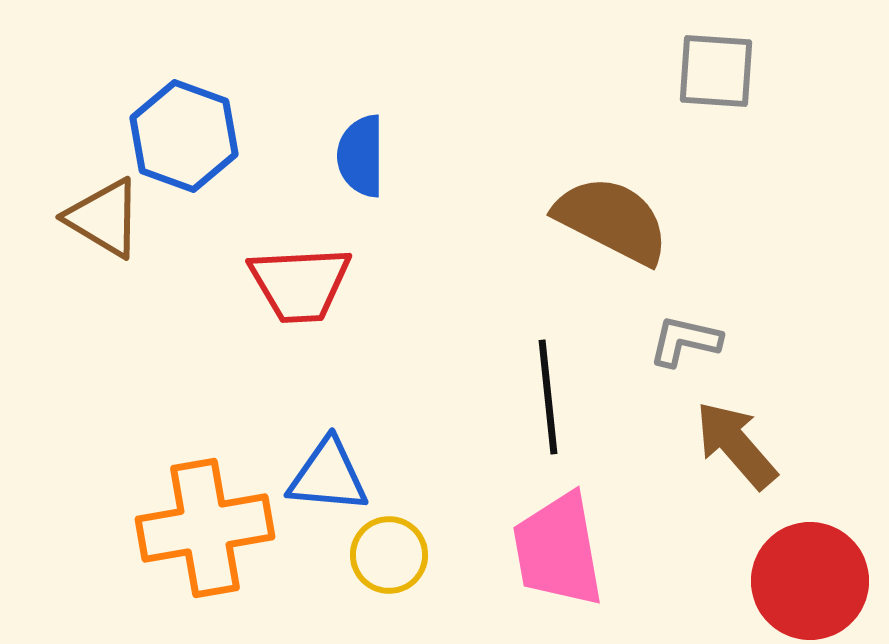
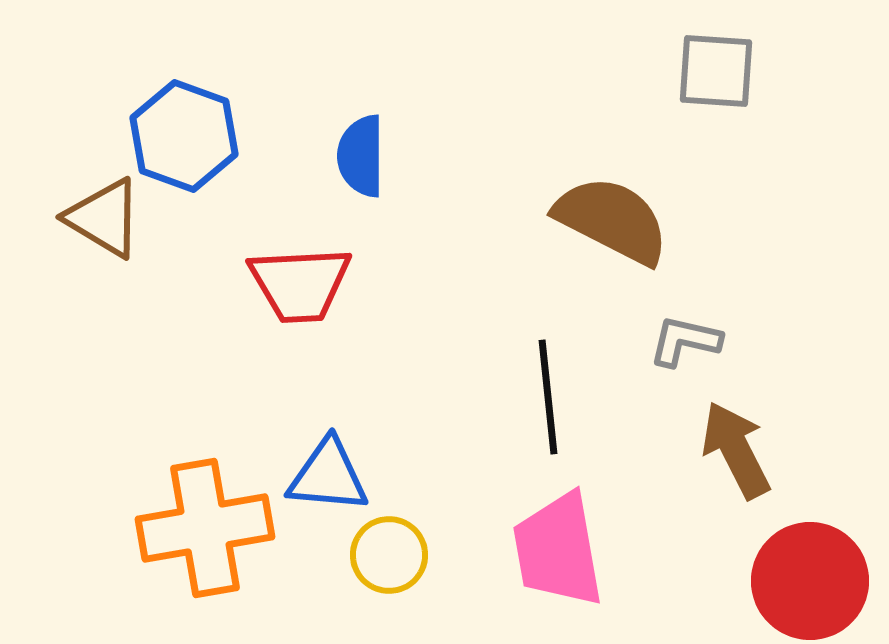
brown arrow: moved 5 px down; rotated 14 degrees clockwise
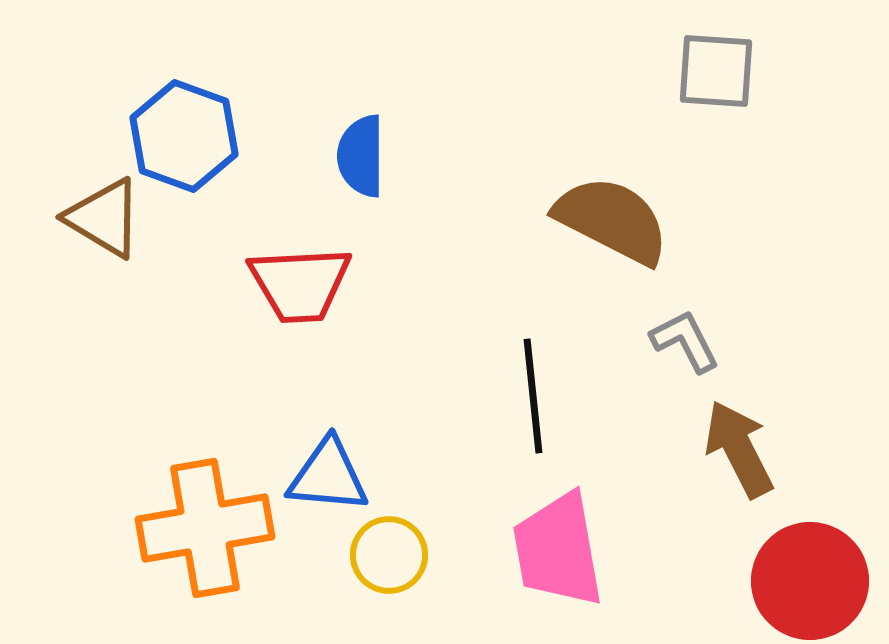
gray L-shape: rotated 50 degrees clockwise
black line: moved 15 px left, 1 px up
brown arrow: moved 3 px right, 1 px up
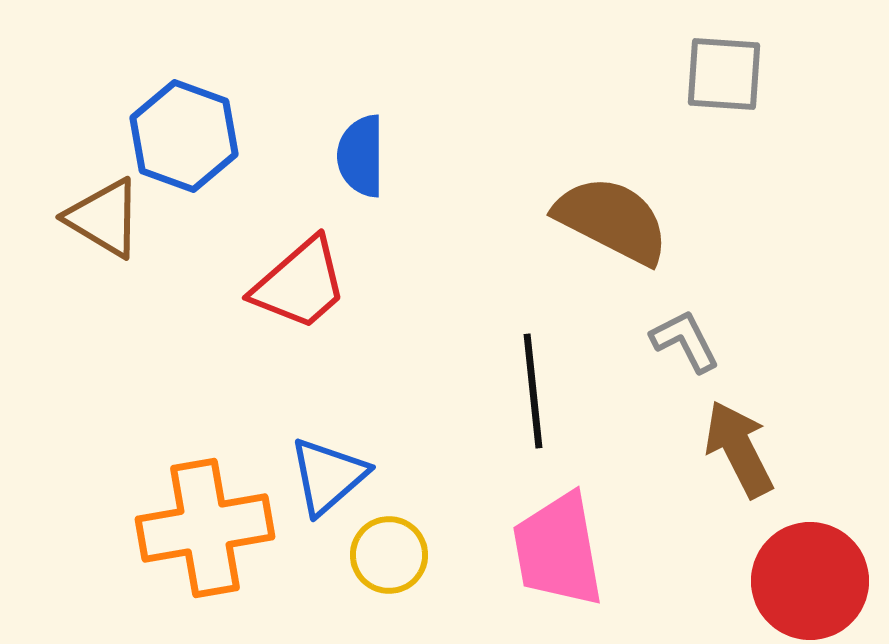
gray square: moved 8 px right, 3 px down
red trapezoid: rotated 38 degrees counterclockwise
black line: moved 5 px up
blue triangle: rotated 46 degrees counterclockwise
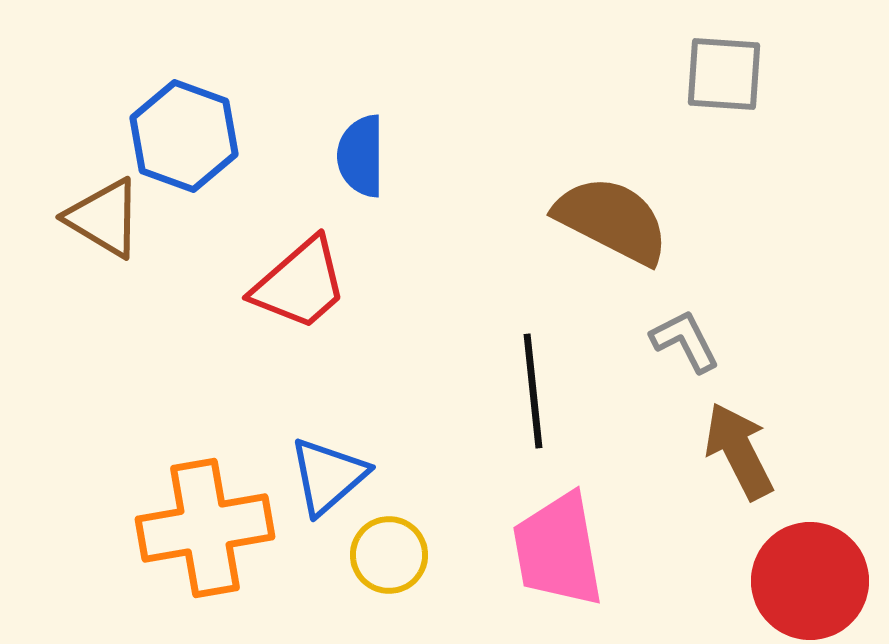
brown arrow: moved 2 px down
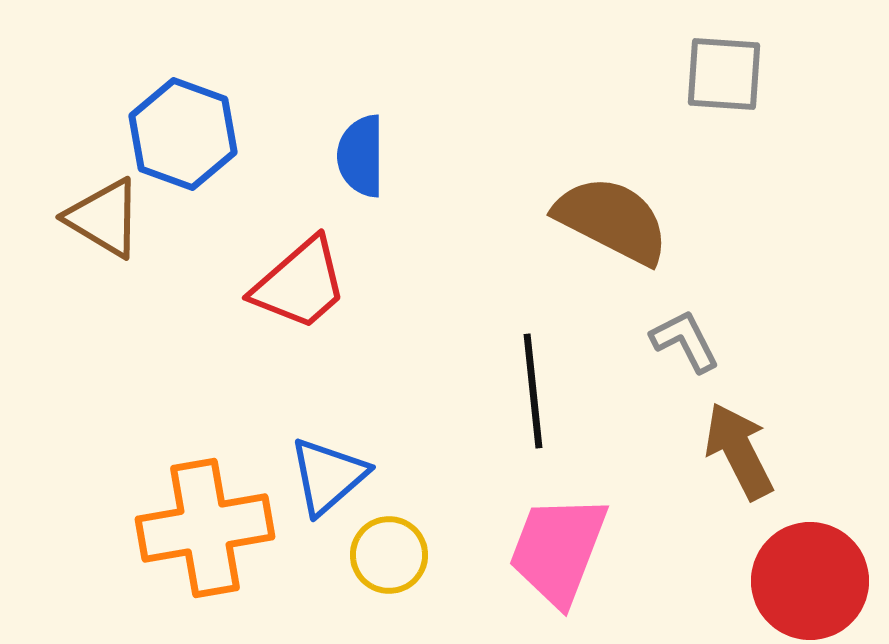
blue hexagon: moved 1 px left, 2 px up
pink trapezoid: rotated 31 degrees clockwise
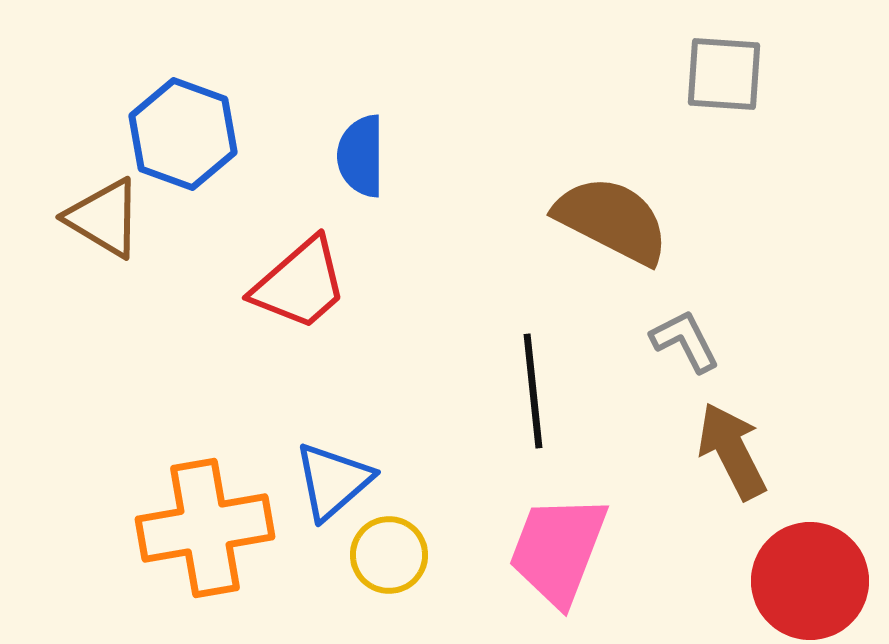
brown arrow: moved 7 px left
blue triangle: moved 5 px right, 5 px down
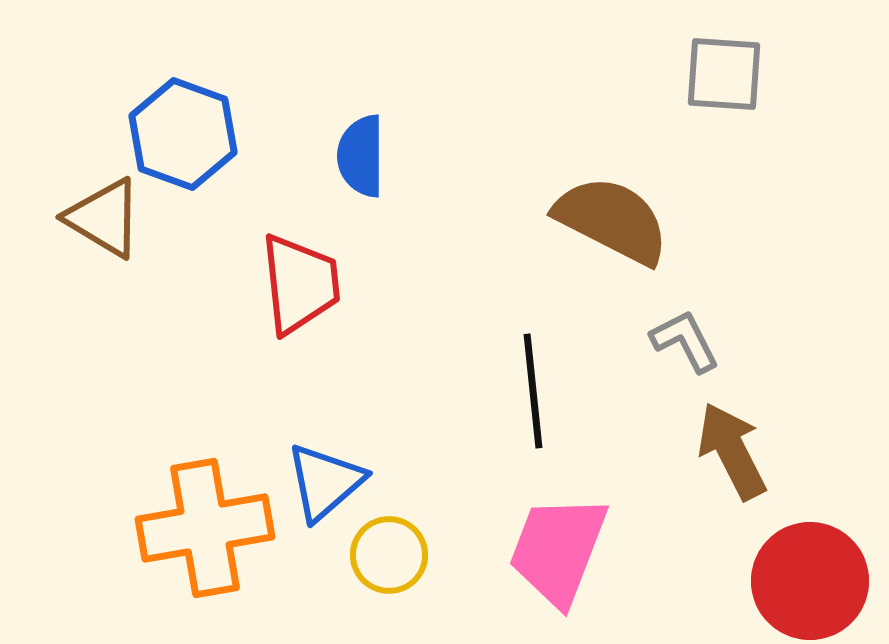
red trapezoid: rotated 55 degrees counterclockwise
blue triangle: moved 8 px left, 1 px down
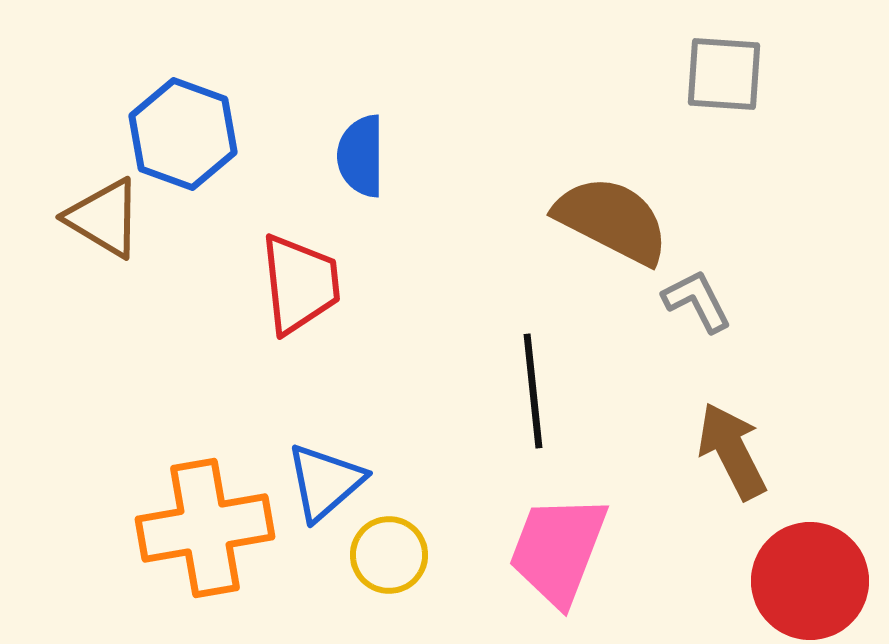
gray L-shape: moved 12 px right, 40 px up
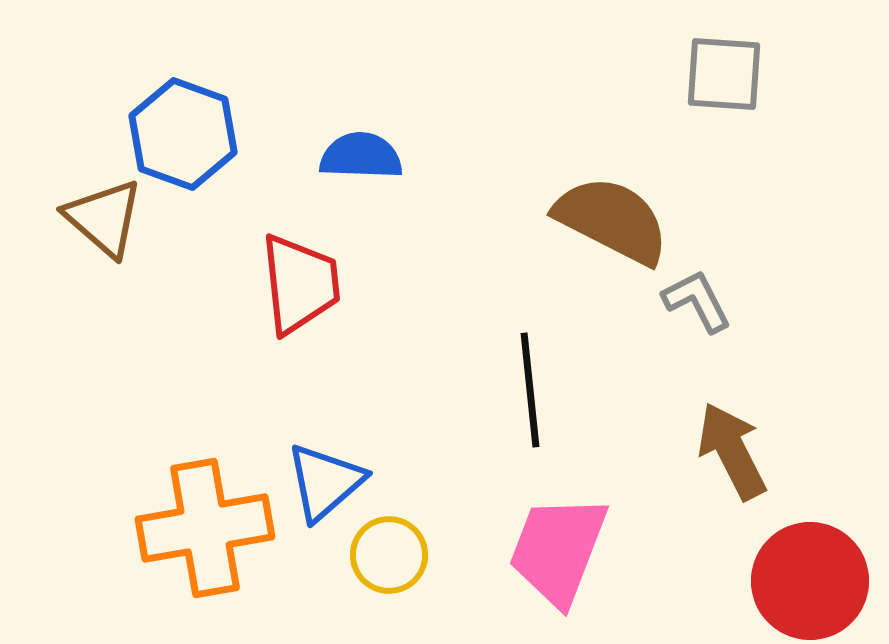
blue semicircle: rotated 92 degrees clockwise
brown triangle: rotated 10 degrees clockwise
black line: moved 3 px left, 1 px up
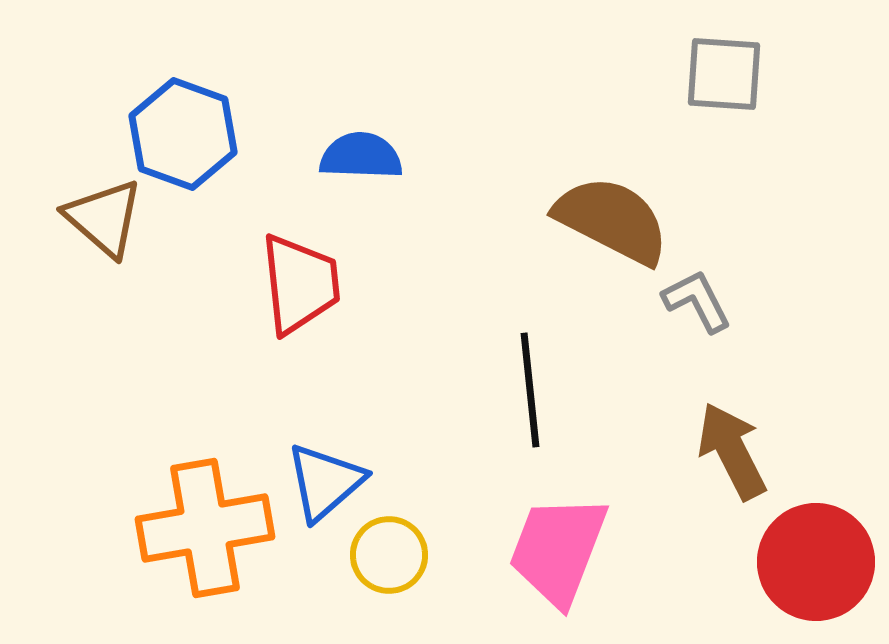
red circle: moved 6 px right, 19 px up
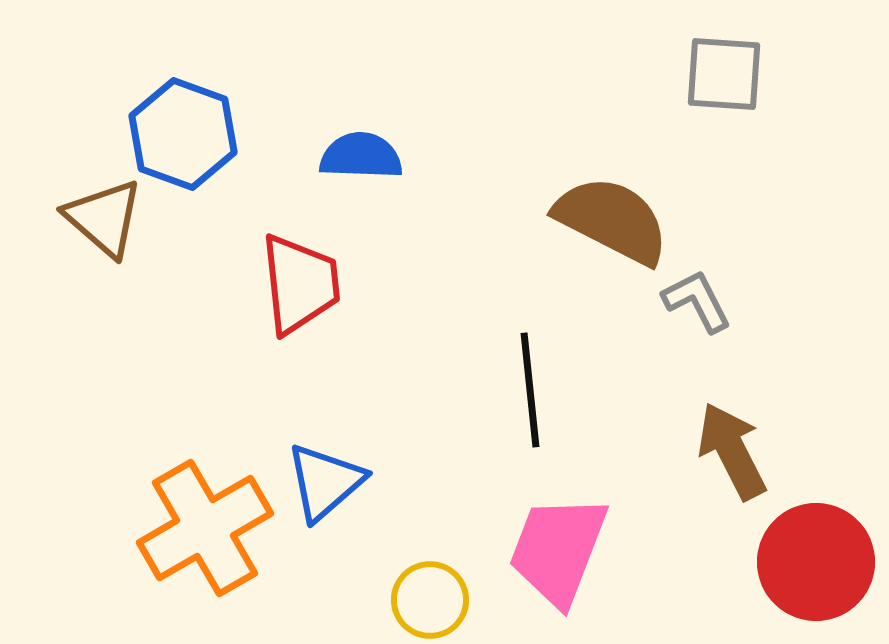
orange cross: rotated 20 degrees counterclockwise
yellow circle: moved 41 px right, 45 px down
